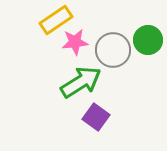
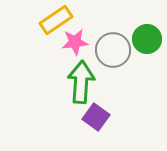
green circle: moved 1 px left, 1 px up
green arrow: rotated 54 degrees counterclockwise
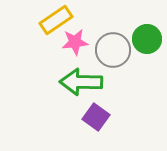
green arrow: rotated 93 degrees counterclockwise
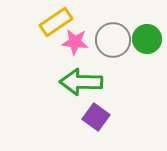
yellow rectangle: moved 2 px down
pink star: rotated 12 degrees clockwise
gray circle: moved 10 px up
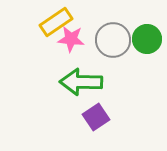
pink star: moved 4 px left, 3 px up
purple square: rotated 20 degrees clockwise
